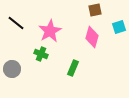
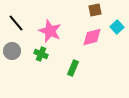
black line: rotated 12 degrees clockwise
cyan square: moved 2 px left; rotated 24 degrees counterclockwise
pink star: rotated 20 degrees counterclockwise
pink diamond: rotated 60 degrees clockwise
gray circle: moved 18 px up
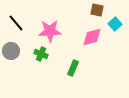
brown square: moved 2 px right; rotated 24 degrees clockwise
cyan square: moved 2 px left, 3 px up
pink star: rotated 25 degrees counterclockwise
gray circle: moved 1 px left
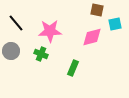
cyan square: rotated 32 degrees clockwise
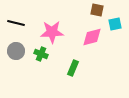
black line: rotated 36 degrees counterclockwise
pink star: moved 2 px right, 1 px down
gray circle: moved 5 px right
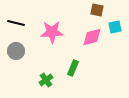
cyan square: moved 3 px down
green cross: moved 5 px right, 26 px down; rotated 32 degrees clockwise
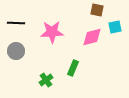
black line: rotated 12 degrees counterclockwise
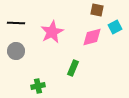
cyan square: rotated 16 degrees counterclockwise
pink star: rotated 25 degrees counterclockwise
green cross: moved 8 px left, 6 px down; rotated 24 degrees clockwise
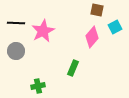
pink star: moved 9 px left, 1 px up
pink diamond: rotated 35 degrees counterclockwise
